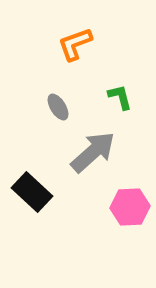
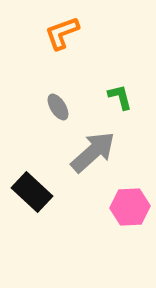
orange L-shape: moved 13 px left, 11 px up
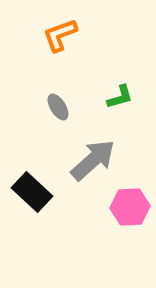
orange L-shape: moved 2 px left, 2 px down
green L-shape: rotated 88 degrees clockwise
gray arrow: moved 8 px down
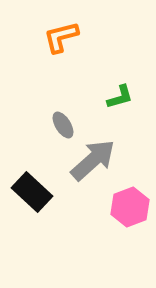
orange L-shape: moved 1 px right, 2 px down; rotated 6 degrees clockwise
gray ellipse: moved 5 px right, 18 px down
pink hexagon: rotated 18 degrees counterclockwise
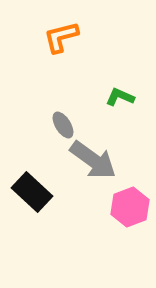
green L-shape: rotated 140 degrees counterclockwise
gray arrow: rotated 78 degrees clockwise
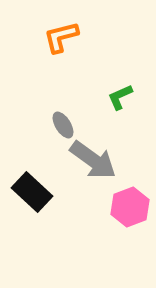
green L-shape: rotated 48 degrees counterclockwise
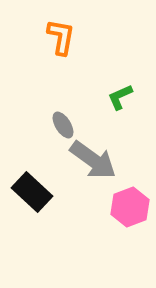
orange L-shape: rotated 114 degrees clockwise
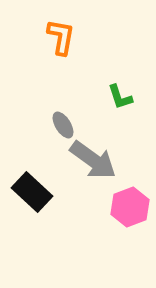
green L-shape: rotated 84 degrees counterclockwise
